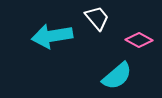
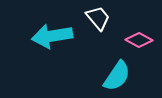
white trapezoid: moved 1 px right
cyan semicircle: rotated 16 degrees counterclockwise
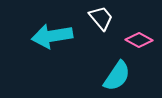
white trapezoid: moved 3 px right
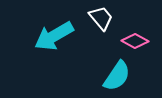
cyan arrow: moved 2 px right; rotated 21 degrees counterclockwise
pink diamond: moved 4 px left, 1 px down
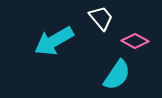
cyan arrow: moved 5 px down
cyan semicircle: moved 1 px up
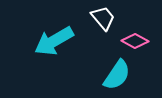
white trapezoid: moved 2 px right
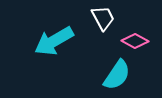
white trapezoid: rotated 12 degrees clockwise
